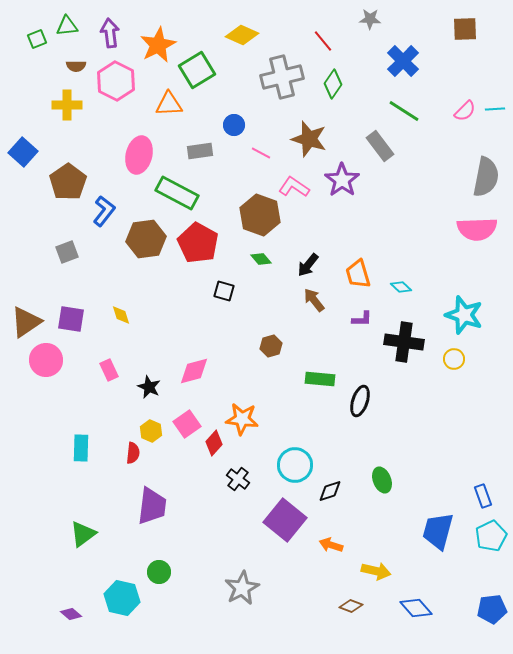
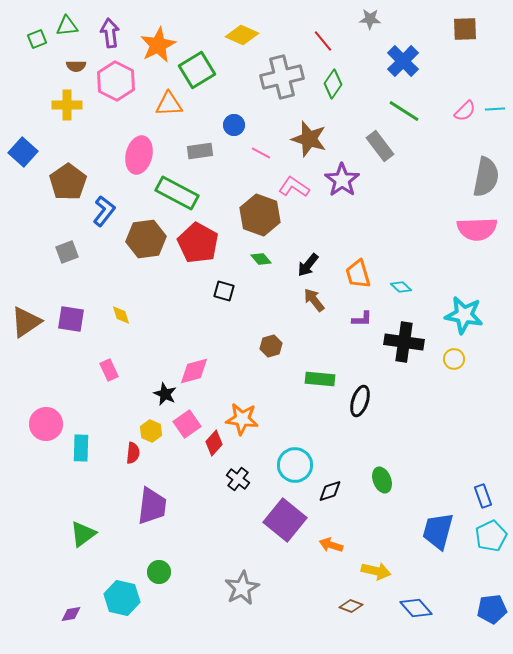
cyan star at (464, 315): rotated 9 degrees counterclockwise
pink circle at (46, 360): moved 64 px down
black star at (149, 387): moved 16 px right, 7 px down
purple diamond at (71, 614): rotated 50 degrees counterclockwise
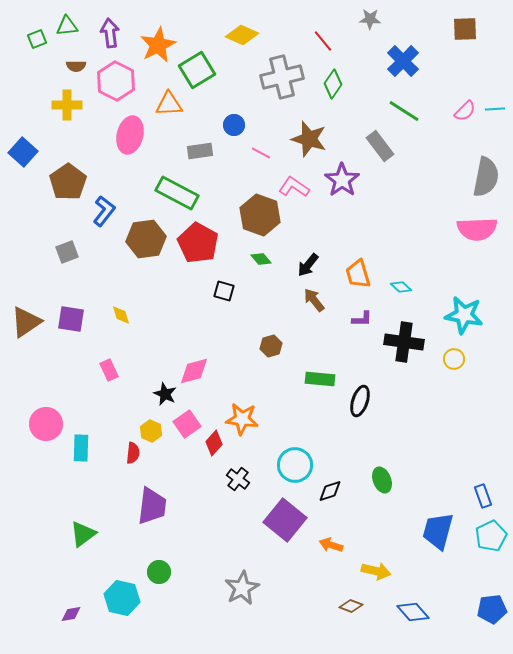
pink ellipse at (139, 155): moved 9 px left, 20 px up
blue diamond at (416, 608): moved 3 px left, 4 px down
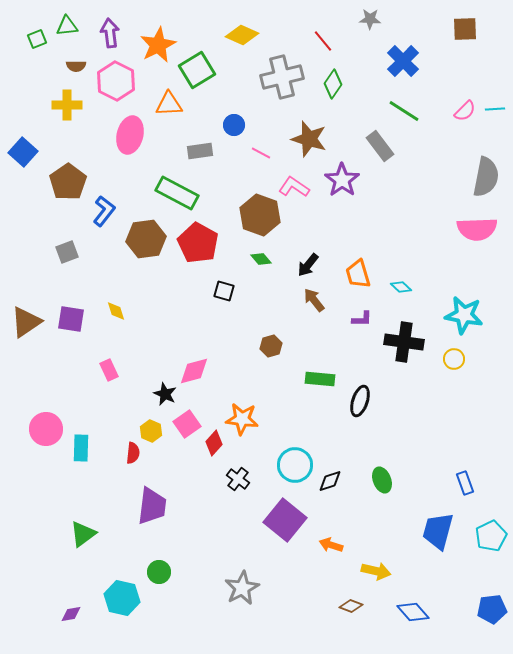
yellow diamond at (121, 315): moved 5 px left, 4 px up
pink circle at (46, 424): moved 5 px down
black diamond at (330, 491): moved 10 px up
blue rectangle at (483, 496): moved 18 px left, 13 px up
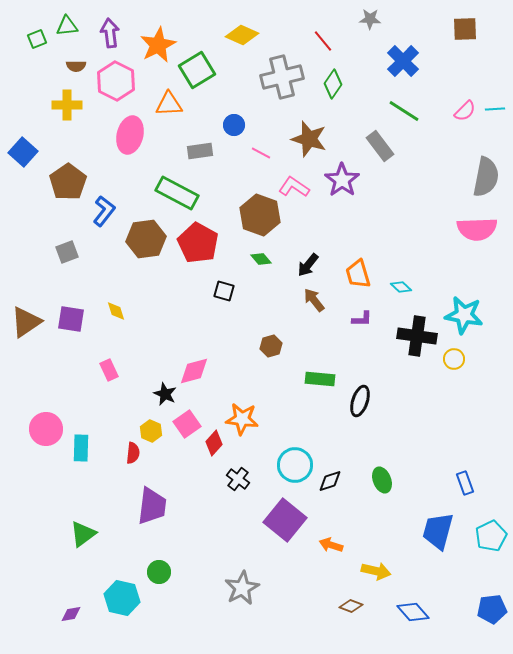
black cross at (404, 342): moved 13 px right, 6 px up
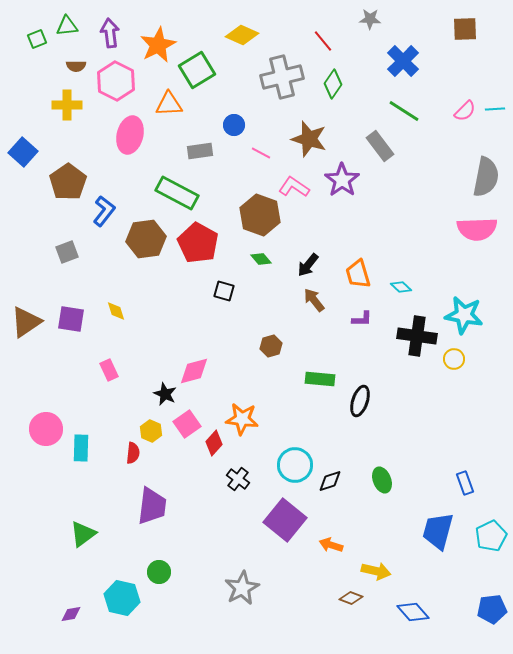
brown diamond at (351, 606): moved 8 px up
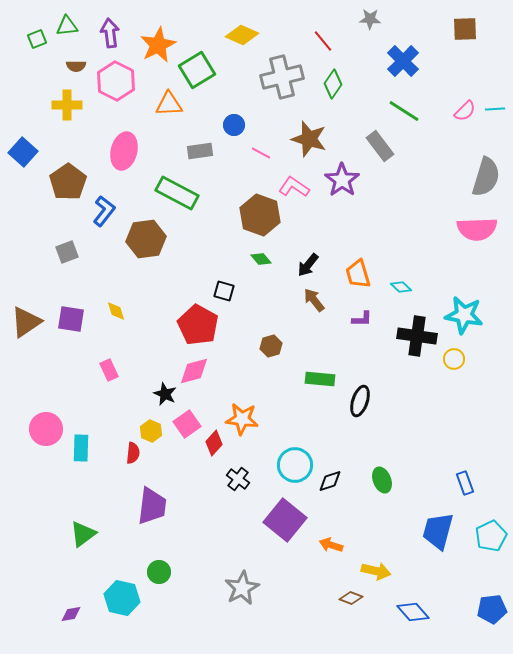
pink ellipse at (130, 135): moved 6 px left, 16 px down
gray semicircle at (486, 177): rotated 6 degrees clockwise
red pentagon at (198, 243): moved 82 px down
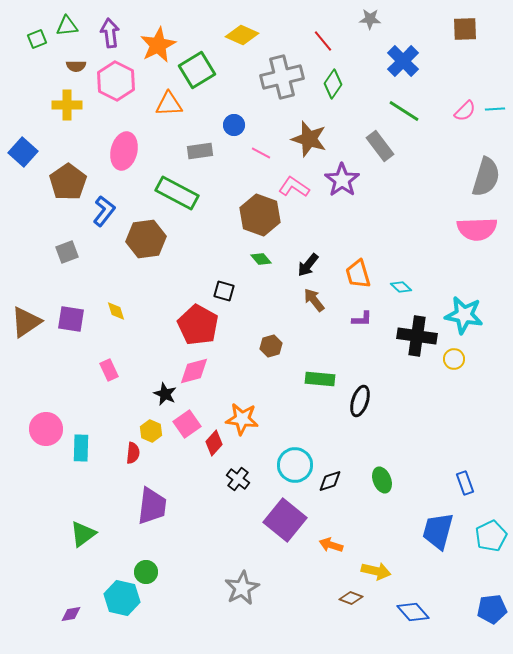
green circle at (159, 572): moved 13 px left
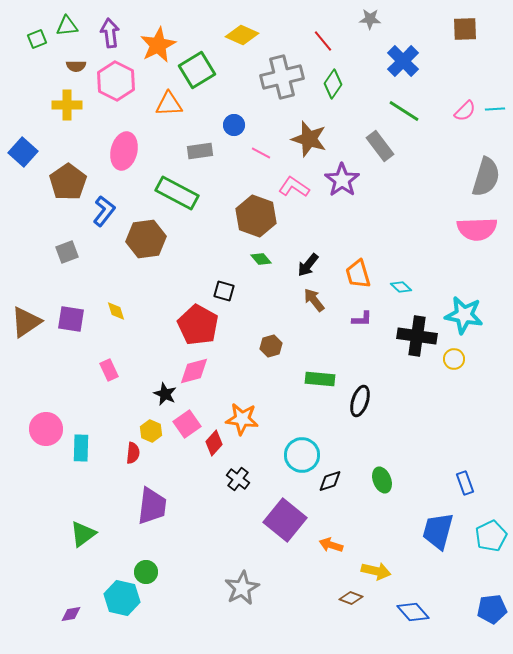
brown hexagon at (260, 215): moved 4 px left, 1 px down
cyan circle at (295, 465): moved 7 px right, 10 px up
